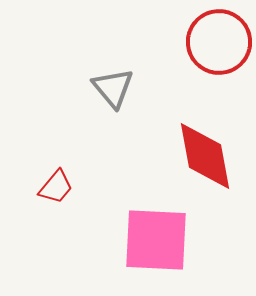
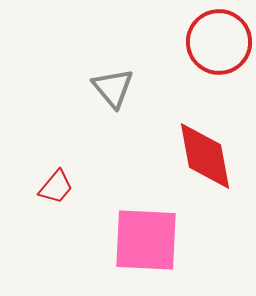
pink square: moved 10 px left
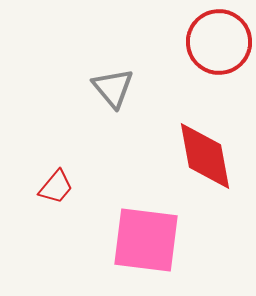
pink square: rotated 4 degrees clockwise
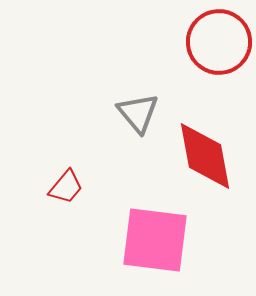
gray triangle: moved 25 px right, 25 px down
red trapezoid: moved 10 px right
pink square: moved 9 px right
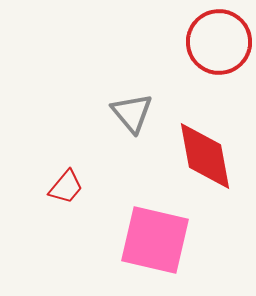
gray triangle: moved 6 px left
pink square: rotated 6 degrees clockwise
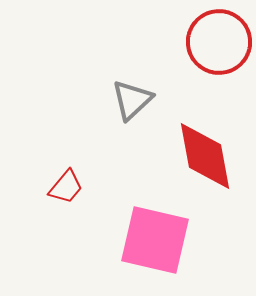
gray triangle: moved 13 px up; rotated 27 degrees clockwise
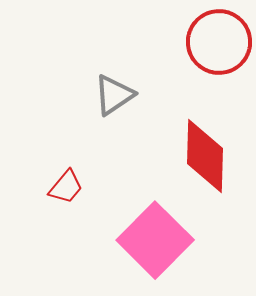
gray triangle: moved 18 px left, 5 px up; rotated 9 degrees clockwise
red diamond: rotated 12 degrees clockwise
pink square: rotated 32 degrees clockwise
